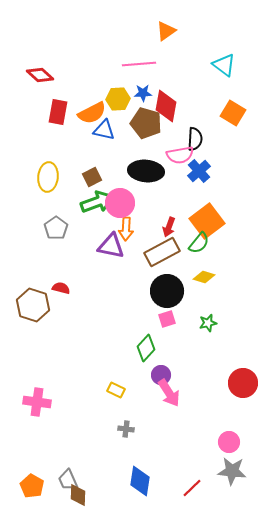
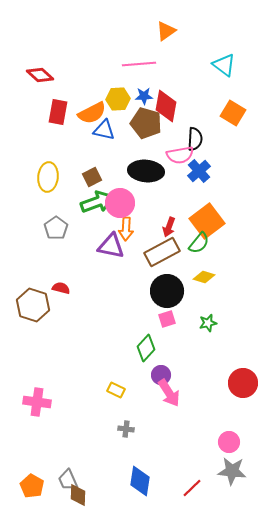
blue star at (143, 93): moved 1 px right, 3 px down
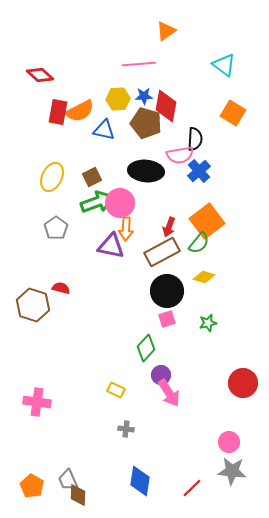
orange semicircle at (92, 113): moved 12 px left, 2 px up
yellow ellipse at (48, 177): moved 4 px right; rotated 20 degrees clockwise
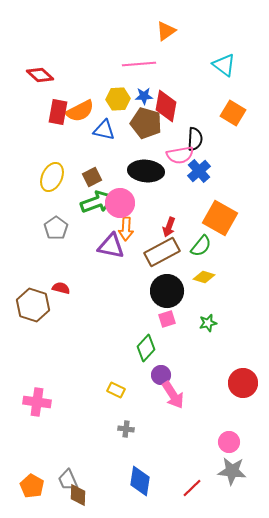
orange square at (207, 221): moved 13 px right, 3 px up; rotated 24 degrees counterclockwise
green semicircle at (199, 243): moved 2 px right, 3 px down
pink arrow at (169, 393): moved 4 px right, 2 px down
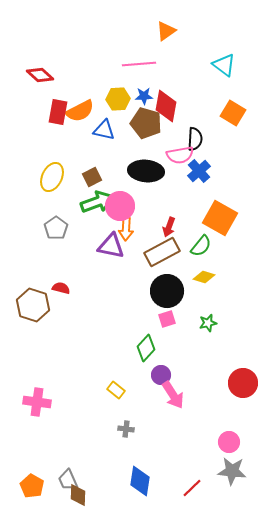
pink circle at (120, 203): moved 3 px down
yellow rectangle at (116, 390): rotated 12 degrees clockwise
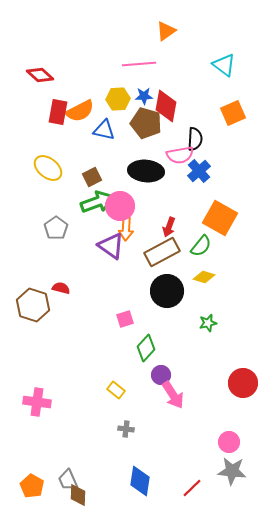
orange square at (233, 113): rotated 35 degrees clockwise
yellow ellipse at (52, 177): moved 4 px left, 9 px up; rotated 76 degrees counterclockwise
purple triangle at (111, 246): rotated 24 degrees clockwise
pink square at (167, 319): moved 42 px left
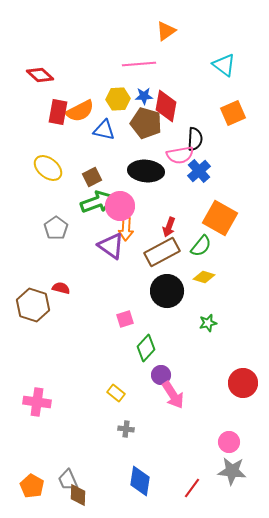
yellow rectangle at (116, 390): moved 3 px down
red line at (192, 488): rotated 10 degrees counterclockwise
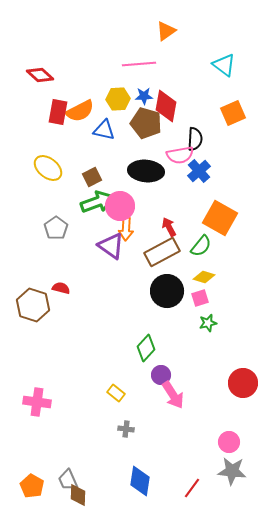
red arrow at (169, 227): rotated 132 degrees clockwise
pink square at (125, 319): moved 75 px right, 21 px up
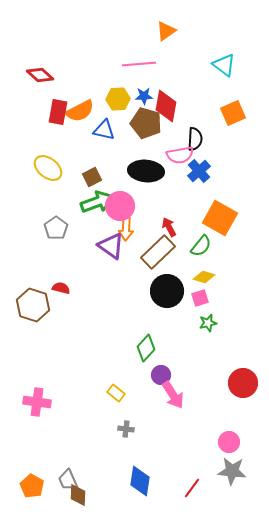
brown rectangle at (162, 252): moved 4 px left; rotated 16 degrees counterclockwise
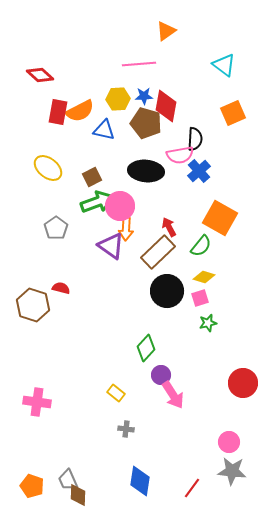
orange pentagon at (32, 486): rotated 10 degrees counterclockwise
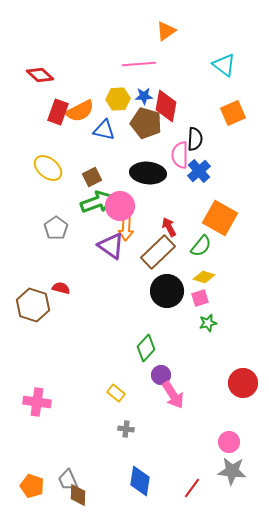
red rectangle at (58, 112): rotated 10 degrees clockwise
pink semicircle at (180, 155): rotated 100 degrees clockwise
black ellipse at (146, 171): moved 2 px right, 2 px down
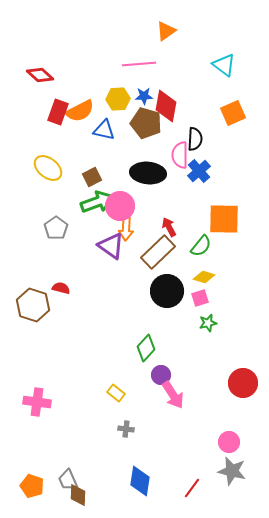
orange square at (220, 218): moved 4 px right, 1 px down; rotated 28 degrees counterclockwise
gray star at (232, 471): rotated 8 degrees clockwise
